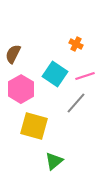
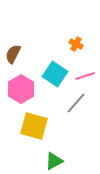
green triangle: rotated 12 degrees clockwise
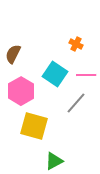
pink line: moved 1 px right, 1 px up; rotated 18 degrees clockwise
pink hexagon: moved 2 px down
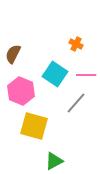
pink hexagon: rotated 8 degrees counterclockwise
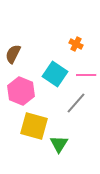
green triangle: moved 5 px right, 17 px up; rotated 30 degrees counterclockwise
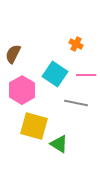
pink hexagon: moved 1 px right, 1 px up; rotated 8 degrees clockwise
gray line: rotated 60 degrees clockwise
green triangle: rotated 30 degrees counterclockwise
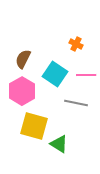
brown semicircle: moved 10 px right, 5 px down
pink hexagon: moved 1 px down
